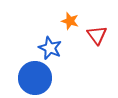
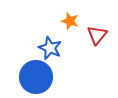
red triangle: rotated 15 degrees clockwise
blue circle: moved 1 px right, 1 px up
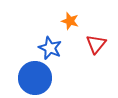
red triangle: moved 1 px left, 9 px down
blue circle: moved 1 px left, 1 px down
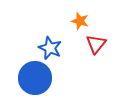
orange star: moved 10 px right
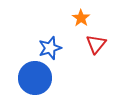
orange star: moved 1 px right, 3 px up; rotated 18 degrees clockwise
blue star: rotated 30 degrees clockwise
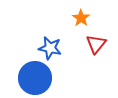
blue star: rotated 30 degrees clockwise
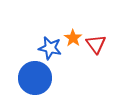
orange star: moved 8 px left, 20 px down
red triangle: rotated 15 degrees counterclockwise
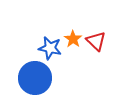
orange star: moved 1 px down
red triangle: moved 3 px up; rotated 10 degrees counterclockwise
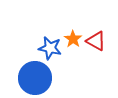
red triangle: rotated 15 degrees counterclockwise
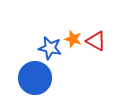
orange star: rotated 18 degrees counterclockwise
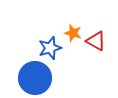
orange star: moved 6 px up
blue star: rotated 30 degrees counterclockwise
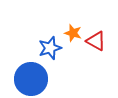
blue circle: moved 4 px left, 1 px down
